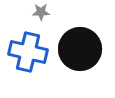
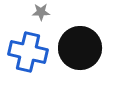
black circle: moved 1 px up
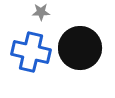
blue cross: moved 3 px right
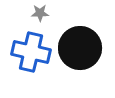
gray star: moved 1 px left, 1 px down
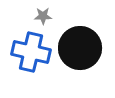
gray star: moved 3 px right, 3 px down
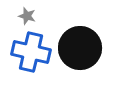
gray star: moved 16 px left; rotated 18 degrees clockwise
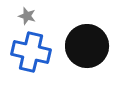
black circle: moved 7 px right, 2 px up
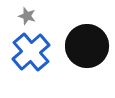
blue cross: rotated 36 degrees clockwise
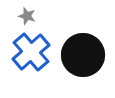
black circle: moved 4 px left, 9 px down
